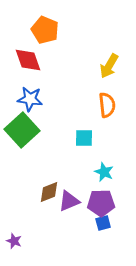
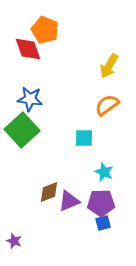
red diamond: moved 11 px up
orange semicircle: rotated 120 degrees counterclockwise
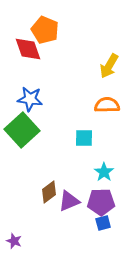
orange semicircle: rotated 35 degrees clockwise
cyan star: rotated 12 degrees clockwise
brown diamond: rotated 15 degrees counterclockwise
purple pentagon: moved 1 px up
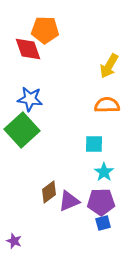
orange pentagon: rotated 20 degrees counterclockwise
cyan square: moved 10 px right, 6 px down
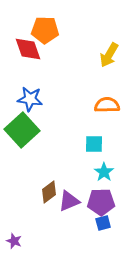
yellow arrow: moved 11 px up
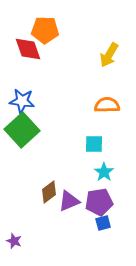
blue star: moved 8 px left, 2 px down
purple pentagon: moved 2 px left; rotated 8 degrees counterclockwise
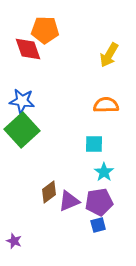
orange semicircle: moved 1 px left
blue square: moved 5 px left, 2 px down
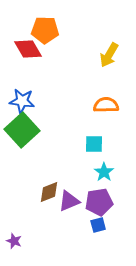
red diamond: rotated 12 degrees counterclockwise
brown diamond: rotated 15 degrees clockwise
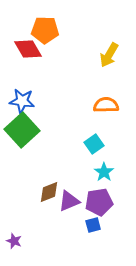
cyan square: rotated 36 degrees counterclockwise
blue square: moved 5 px left
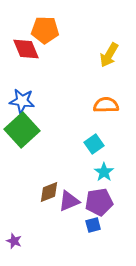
red diamond: moved 2 px left; rotated 8 degrees clockwise
